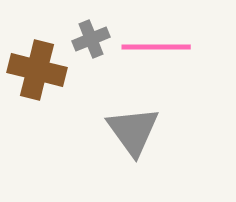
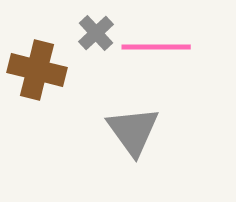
gray cross: moved 5 px right, 6 px up; rotated 21 degrees counterclockwise
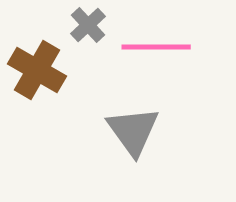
gray cross: moved 8 px left, 8 px up
brown cross: rotated 16 degrees clockwise
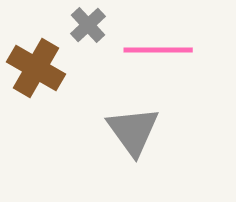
pink line: moved 2 px right, 3 px down
brown cross: moved 1 px left, 2 px up
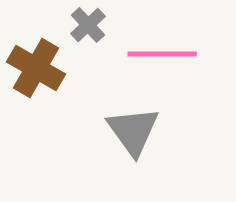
pink line: moved 4 px right, 4 px down
